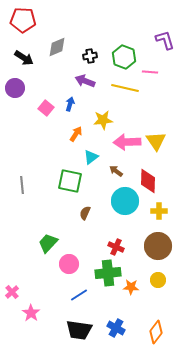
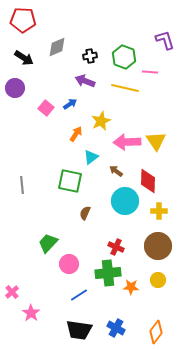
blue arrow: rotated 40 degrees clockwise
yellow star: moved 2 px left, 1 px down; rotated 18 degrees counterclockwise
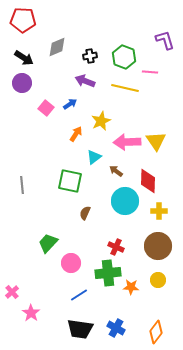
purple circle: moved 7 px right, 5 px up
cyan triangle: moved 3 px right
pink circle: moved 2 px right, 1 px up
black trapezoid: moved 1 px right, 1 px up
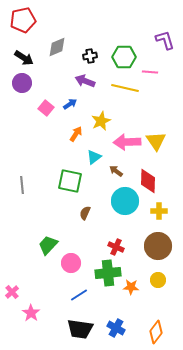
red pentagon: rotated 15 degrees counterclockwise
green hexagon: rotated 20 degrees counterclockwise
green trapezoid: moved 2 px down
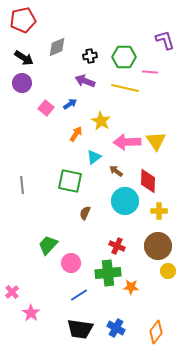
yellow star: rotated 18 degrees counterclockwise
red cross: moved 1 px right, 1 px up
yellow circle: moved 10 px right, 9 px up
